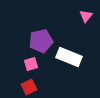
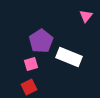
purple pentagon: rotated 20 degrees counterclockwise
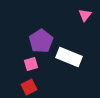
pink triangle: moved 1 px left, 1 px up
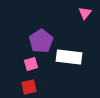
pink triangle: moved 2 px up
white rectangle: rotated 15 degrees counterclockwise
red square: rotated 14 degrees clockwise
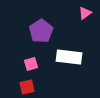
pink triangle: rotated 16 degrees clockwise
purple pentagon: moved 10 px up
red square: moved 2 px left
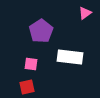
white rectangle: moved 1 px right
pink square: rotated 24 degrees clockwise
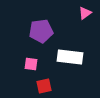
purple pentagon: rotated 25 degrees clockwise
red square: moved 17 px right, 1 px up
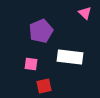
pink triangle: rotated 40 degrees counterclockwise
purple pentagon: rotated 15 degrees counterclockwise
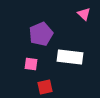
pink triangle: moved 1 px left, 1 px down
purple pentagon: moved 3 px down
red square: moved 1 px right, 1 px down
